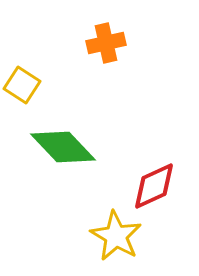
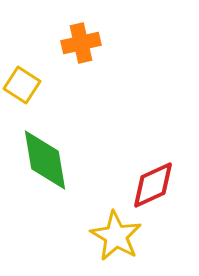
orange cross: moved 25 px left
green diamond: moved 18 px left, 13 px down; rotated 34 degrees clockwise
red diamond: moved 1 px left, 1 px up
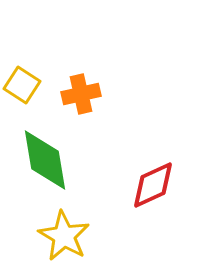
orange cross: moved 51 px down
yellow star: moved 52 px left
